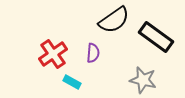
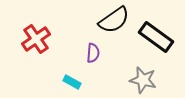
red cross: moved 17 px left, 15 px up
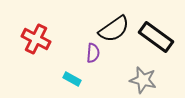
black semicircle: moved 9 px down
red cross: rotated 28 degrees counterclockwise
cyan rectangle: moved 3 px up
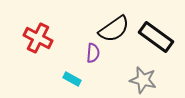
red cross: moved 2 px right, 1 px up
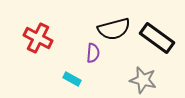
black semicircle: rotated 20 degrees clockwise
black rectangle: moved 1 px right, 1 px down
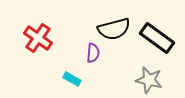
red cross: rotated 8 degrees clockwise
gray star: moved 6 px right
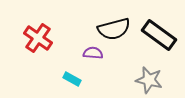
black rectangle: moved 2 px right, 3 px up
purple semicircle: rotated 90 degrees counterclockwise
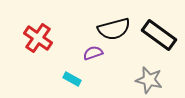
purple semicircle: rotated 24 degrees counterclockwise
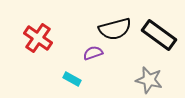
black semicircle: moved 1 px right
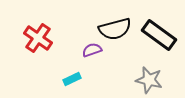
purple semicircle: moved 1 px left, 3 px up
cyan rectangle: rotated 54 degrees counterclockwise
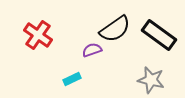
black semicircle: rotated 20 degrees counterclockwise
red cross: moved 3 px up
gray star: moved 2 px right
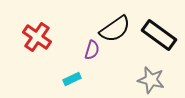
red cross: moved 1 px left, 2 px down
purple semicircle: rotated 126 degrees clockwise
